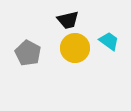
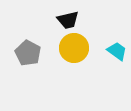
cyan trapezoid: moved 8 px right, 10 px down
yellow circle: moved 1 px left
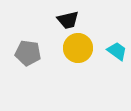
yellow circle: moved 4 px right
gray pentagon: rotated 20 degrees counterclockwise
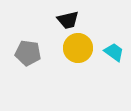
cyan trapezoid: moved 3 px left, 1 px down
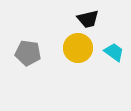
black trapezoid: moved 20 px right, 1 px up
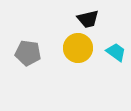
cyan trapezoid: moved 2 px right
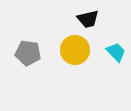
yellow circle: moved 3 px left, 2 px down
cyan trapezoid: rotated 10 degrees clockwise
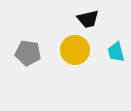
cyan trapezoid: rotated 150 degrees counterclockwise
